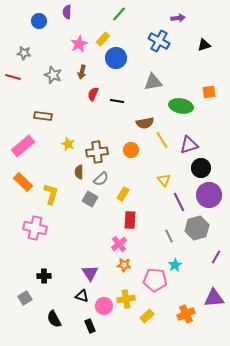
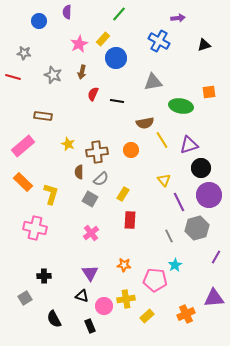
pink cross at (119, 244): moved 28 px left, 11 px up
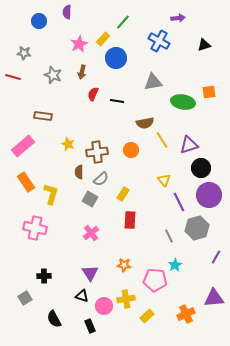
green line at (119, 14): moved 4 px right, 8 px down
green ellipse at (181, 106): moved 2 px right, 4 px up
orange rectangle at (23, 182): moved 3 px right; rotated 12 degrees clockwise
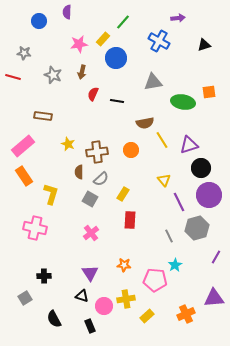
pink star at (79, 44): rotated 18 degrees clockwise
orange rectangle at (26, 182): moved 2 px left, 6 px up
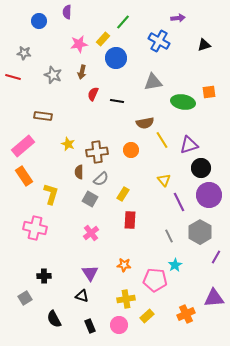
gray hexagon at (197, 228): moved 3 px right, 4 px down; rotated 15 degrees counterclockwise
pink circle at (104, 306): moved 15 px right, 19 px down
